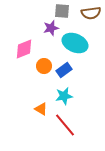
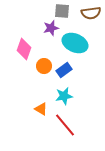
pink diamond: rotated 50 degrees counterclockwise
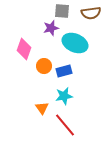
blue rectangle: moved 1 px down; rotated 21 degrees clockwise
orange triangle: moved 1 px right, 1 px up; rotated 24 degrees clockwise
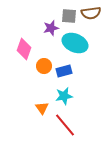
gray square: moved 7 px right, 5 px down
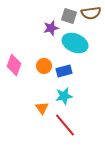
gray square: rotated 14 degrees clockwise
pink diamond: moved 10 px left, 16 px down
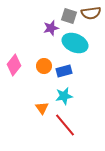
pink diamond: rotated 20 degrees clockwise
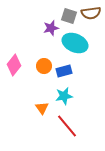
red line: moved 2 px right, 1 px down
